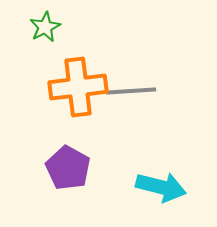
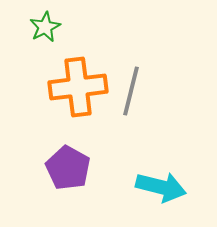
gray line: rotated 72 degrees counterclockwise
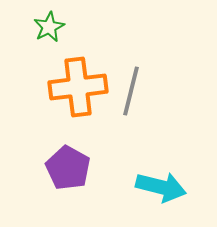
green star: moved 4 px right
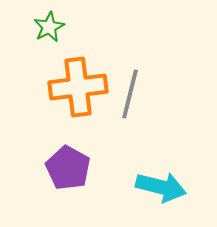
gray line: moved 1 px left, 3 px down
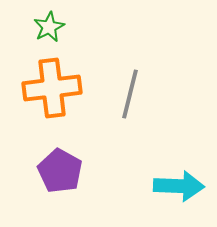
orange cross: moved 26 px left, 1 px down
purple pentagon: moved 8 px left, 3 px down
cyan arrow: moved 18 px right, 1 px up; rotated 12 degrees counterclockwise
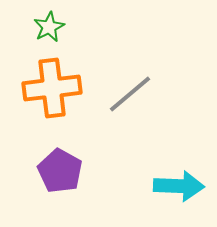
gray line: rotated 36 degrees clockwise
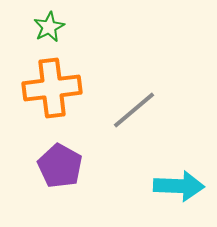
gray line: moved 4 px right, 16 px down
purple pentagon: moved 5 px up
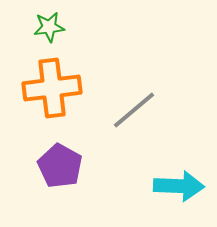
green star: rotated 20 degrees clockwise
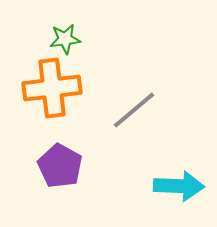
green star: moved 16 px right, 12 px down
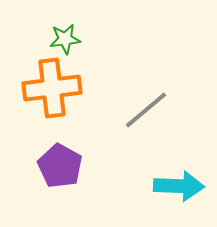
gray line: moved 12 px right
